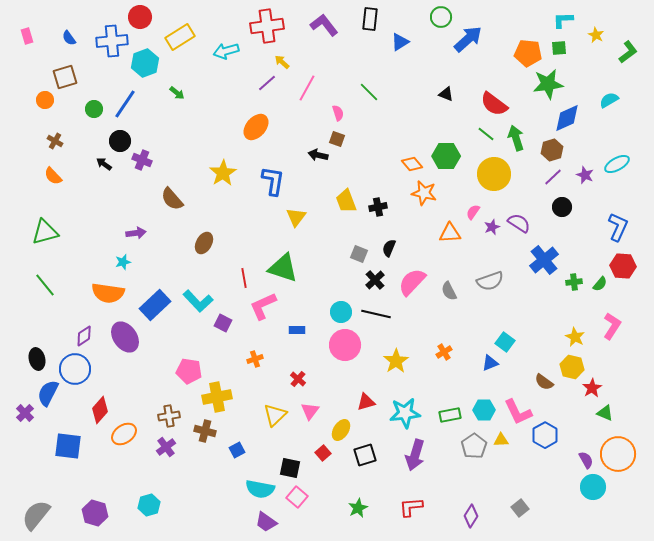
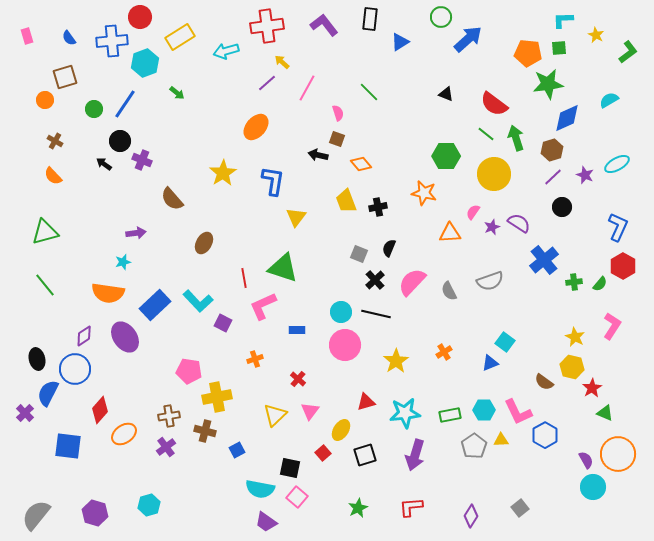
orange diamond at (412, 164): moved 51 px left
red hexagon at (623, 266): rotated 25 degrees clockwise
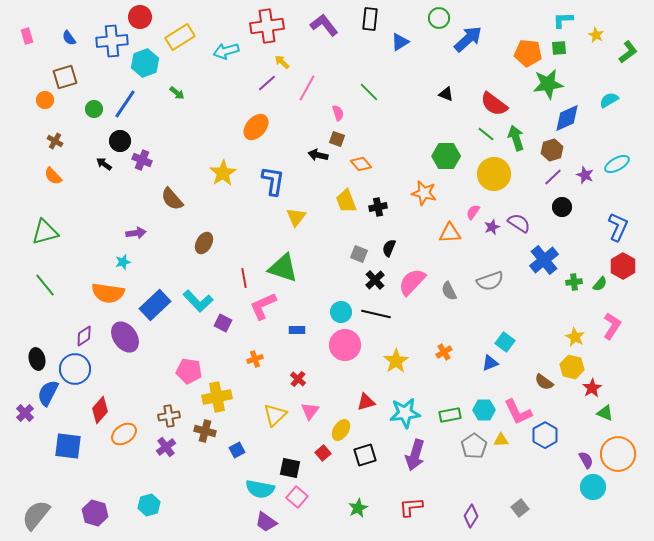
green circle at (441, 17): moved 2 px left, 1 px down
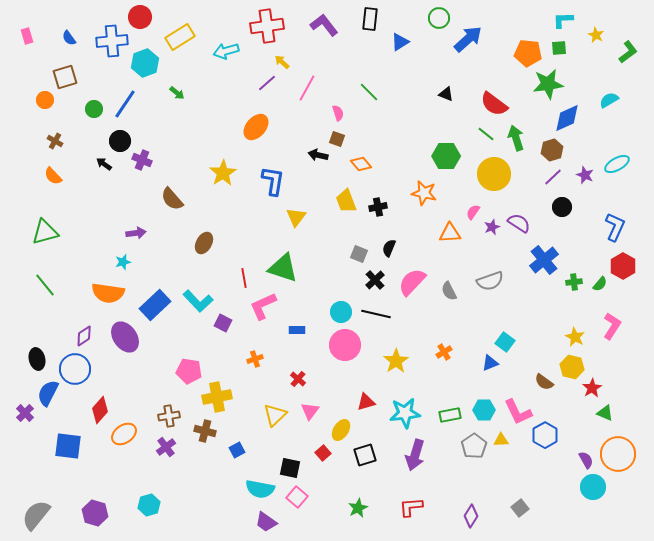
blue L-shape at (618, 227): moved 3 px left
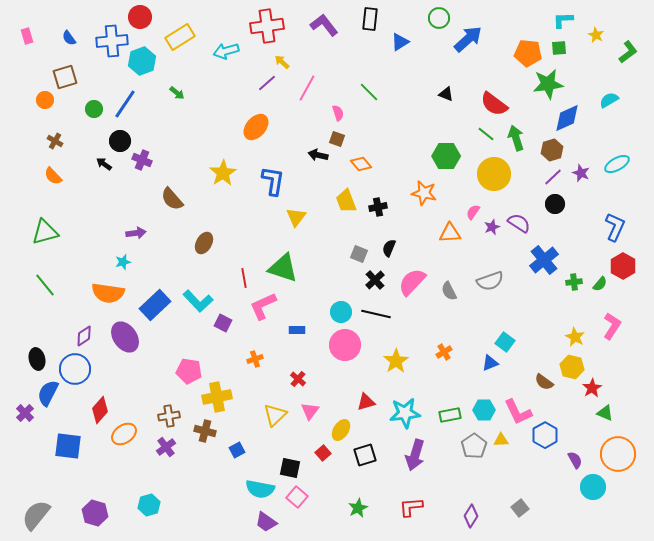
cyan hexagon at (145, 63): moved 3 px left, 2 px up
purple star at (585, 175): moved 4 px left, 2 px up
black circle at (562, 207): moved 7 px left, 3 px up
purple semicircle at (586, 460): moved 11 px left
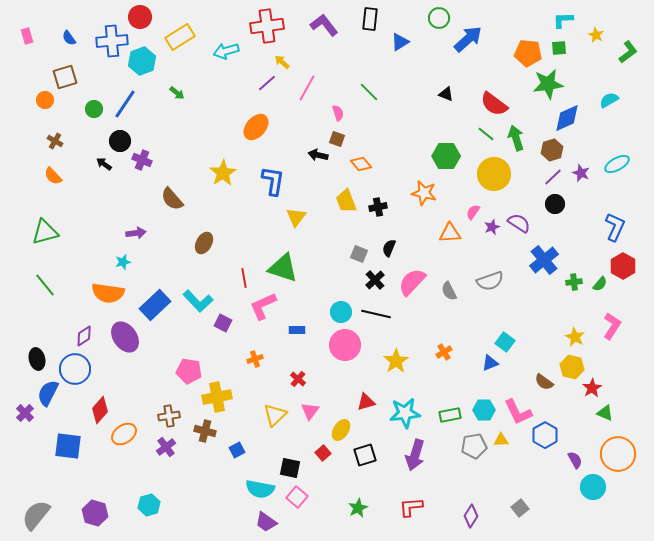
gray pentagon at (474, 446): rotated 25 degrees clockwise
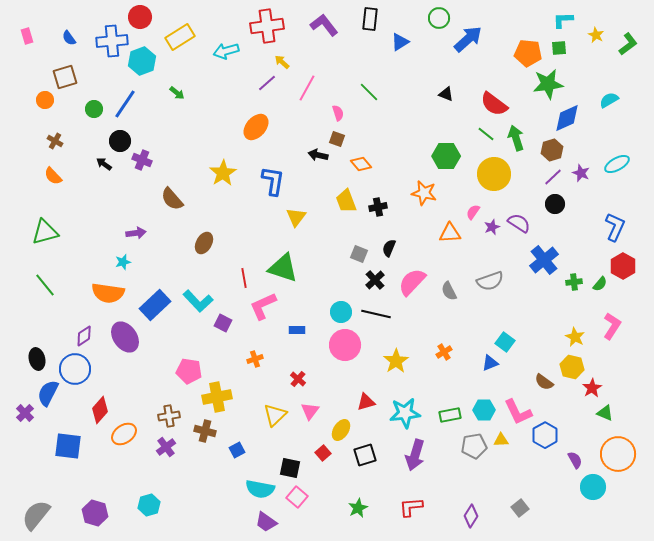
green L-shape at (628, 52): moved 8 px up
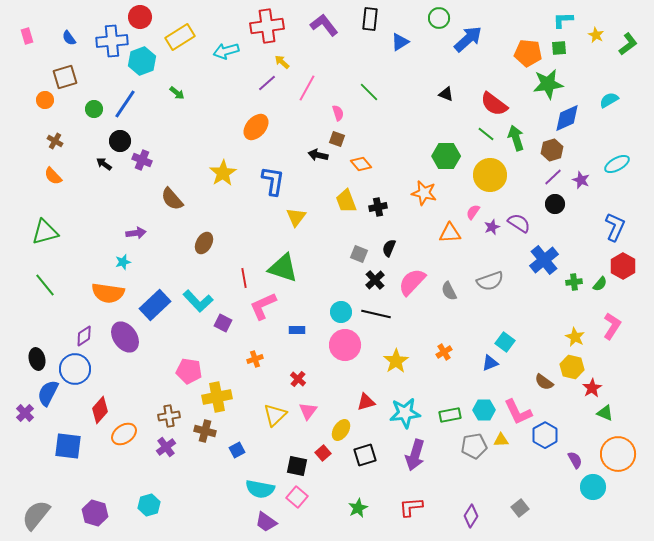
purple star at (581, 173): moved 7 px down
yellow circle at (494, 174): moved 4 px left, 1 px down
pink triangle at (310, 411): moved 2 px left
black square at (290, 468): moved 7 px right, 2 px up
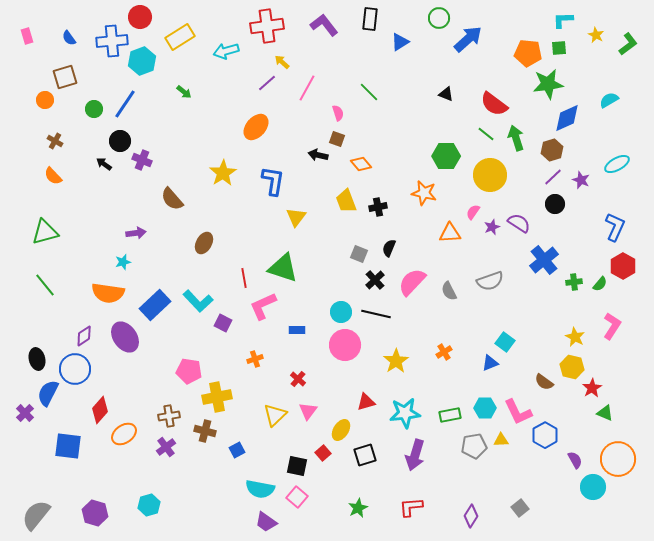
green arrow at (177, 93): moved 7 px right, 1 px up
cyan hexagon at (484, 410): moved 1 px right, 2 px up
orange circle at (618, 454): moved 5 px down
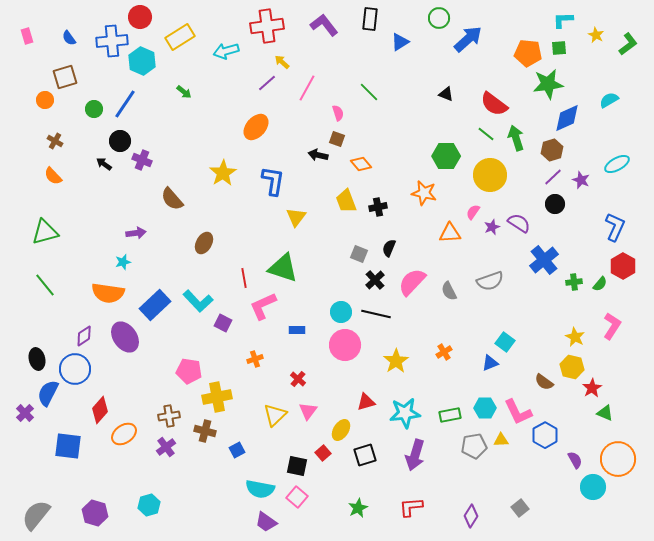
cyan hexagon at (142, 61): rotated 16 degrees counterclockwise
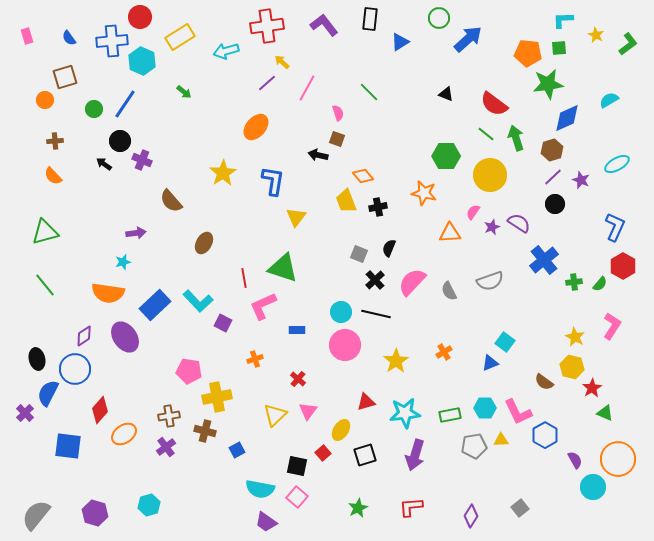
brown cross at (55, 141): rotated 35 degrees counterclockwise
orange diamond at (361, 164): moved 2 px right, 12 px down
brown semicircle at (172, 199): moved 1 px left, 2 px down
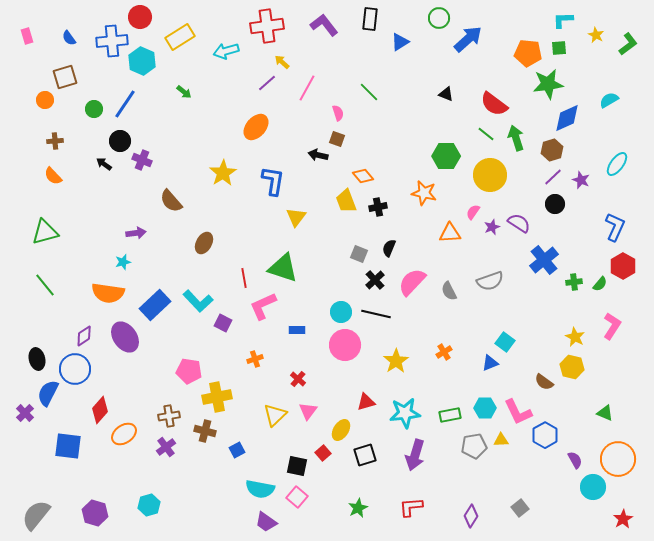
cyan ellipse at (617, 164): rotated 25 degrees counterclockwise
red star at (592, 388): moved 31 px right, 131 px down
